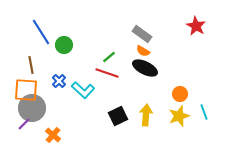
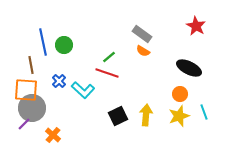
blue line: moved 2 px right, 10 px down; rotated 20 degrees clockwise
black ellipse: moved 44 px right
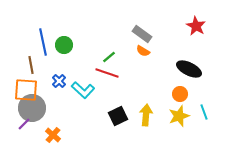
black ellipse: moved 1 px down
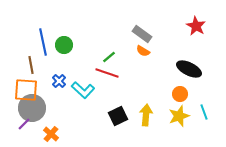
orange cross: moved 2 px left, 1 px up
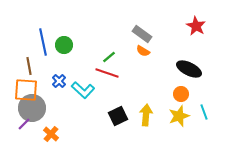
brown line: moved 2 px left, 1 px down
orange circle: moved 1 px right
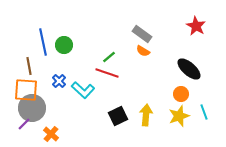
black ellipse: rotated 15 degrees clockwise
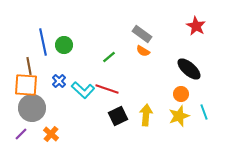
red line: moved 16 px down
orange square: moved 5 px up
purple line: moved 3 px left, 10 px down
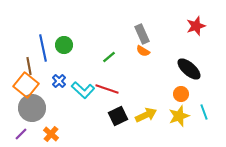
red star: rotated 24 degrees clockwise
gray rectangle: rotated 30 degrees clockwise
blue line: moved 6 px down
orange square: rotated 35 degrees clockwise
yellow arrow: rotated 60 degrees clockwise
